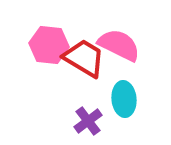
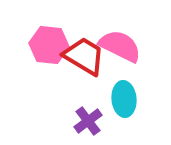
pink semicircle: moved 1 px right, 1 px down
red trapezoid: moved 2 px up
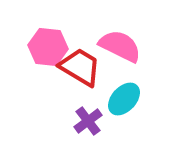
pink hexagon: moved 1 px left, 2 px down
red trapezoid: moved 4 px left, 11 px down
cyan ellipse: rotated 48 degrees clockwise
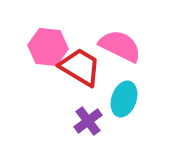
cyan ellipse: rotated 24 degrees counterclockwise
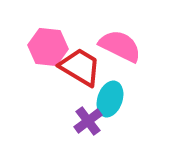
cyan ellipse: moved 14 px left
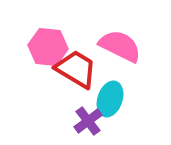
red trapezoid: moved 4 px left, 2 px down
